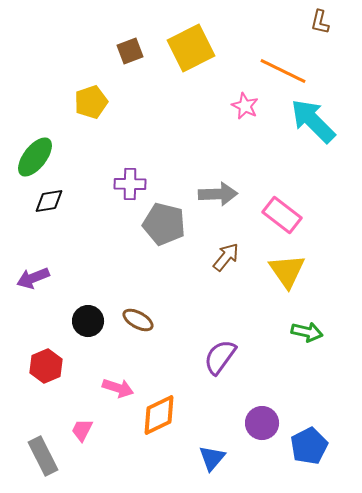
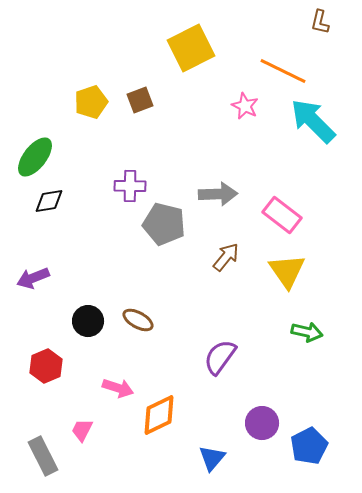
brown square: moved 10 px right, 49 px down
purple cross: moved 2 px down
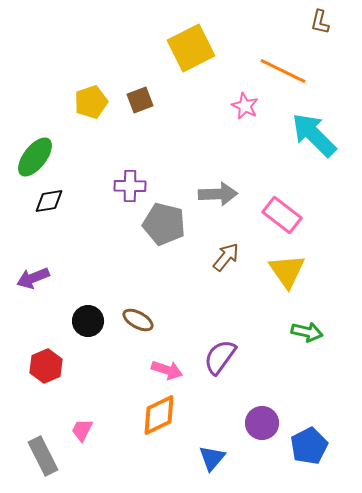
cyan arrow: moved 1 px right, 14 px down
pink arrow: moved 49 px right, 18 px up
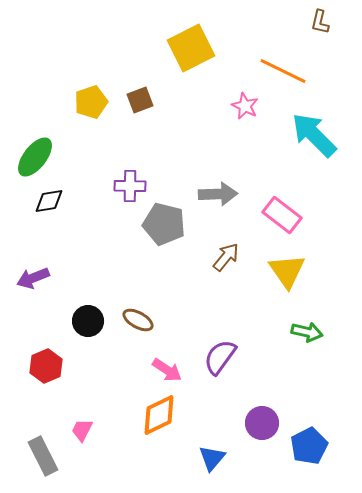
pink arrow: rotated 16 degrees clockwise
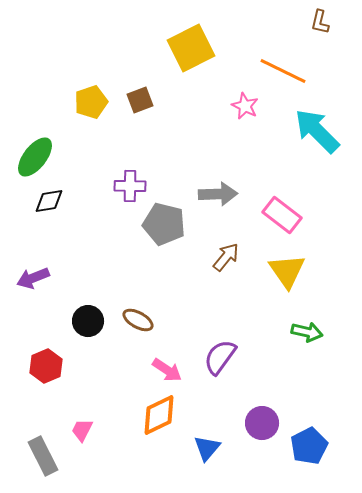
cyan arrow: moved 3 px right, 4 px up
blue triangle: moved 5 px left, 10 px up
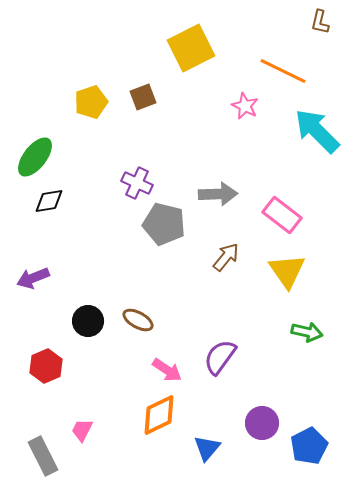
brown square: moved 3 px right, 3 px up
purple cross: moved 7 px right, 3 px up; rotated 24 degrees clockwise
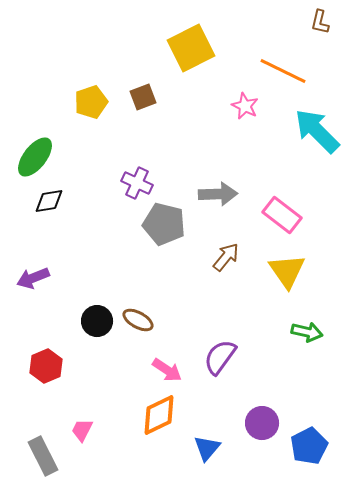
black circle: moved 9 px right
